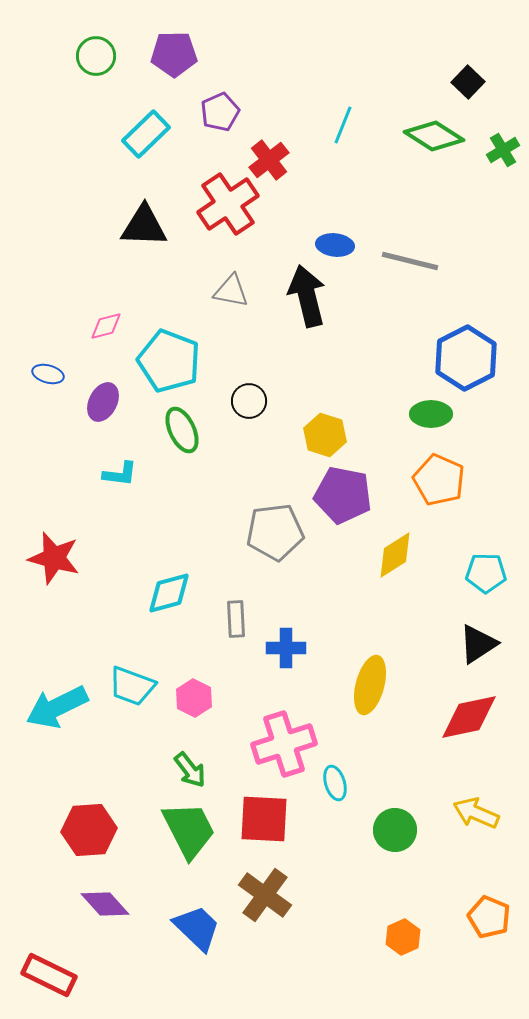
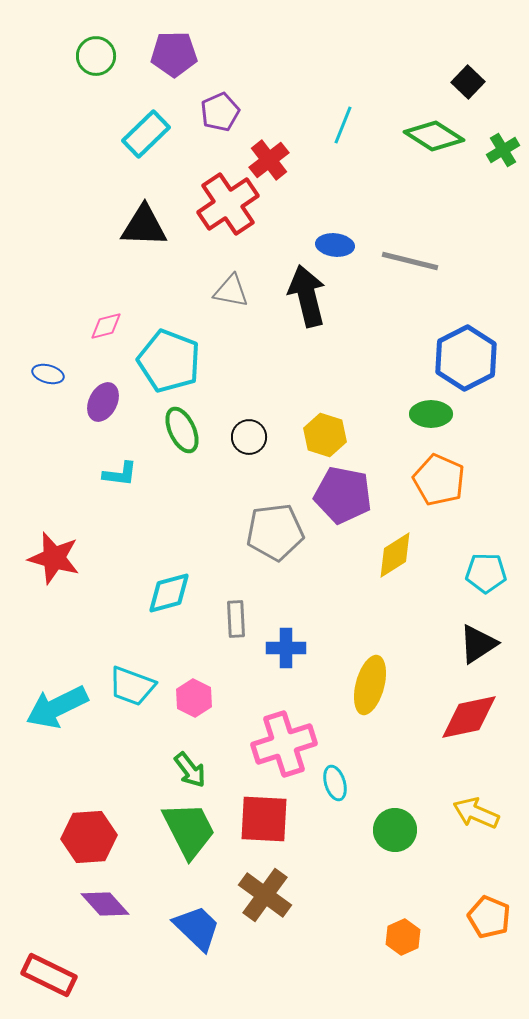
black circle at (249, 401): moved 36 px down
red hexagon at (89, 830): moved 7 px down
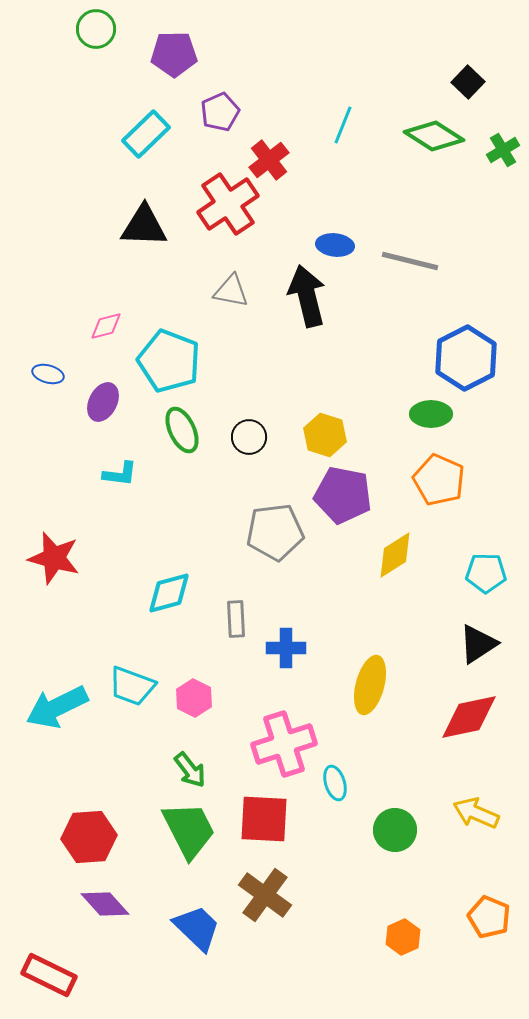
green circle at (96, 56): moved 27 px up
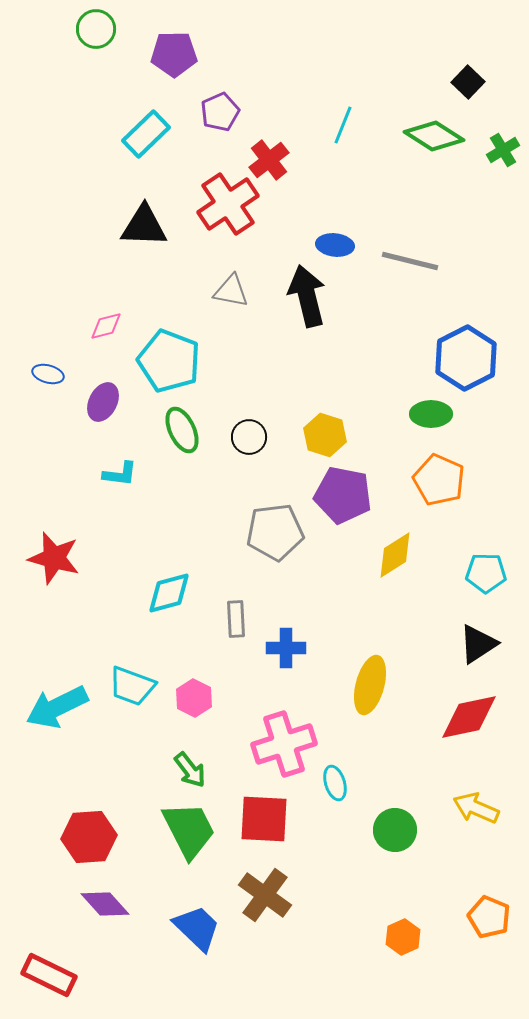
yellow arrow at (476, 813): moved 5 px up
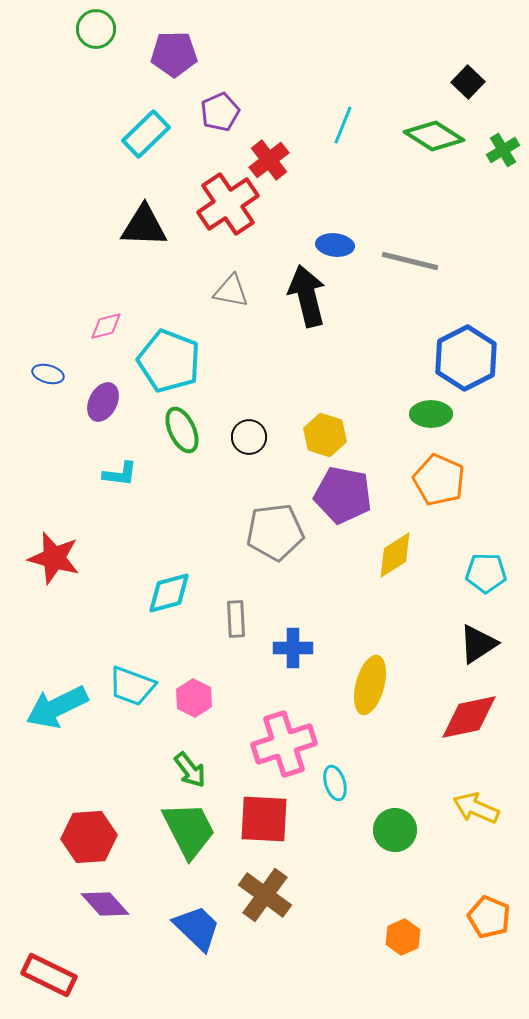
blue cross at (286, 648): moved 7 px right
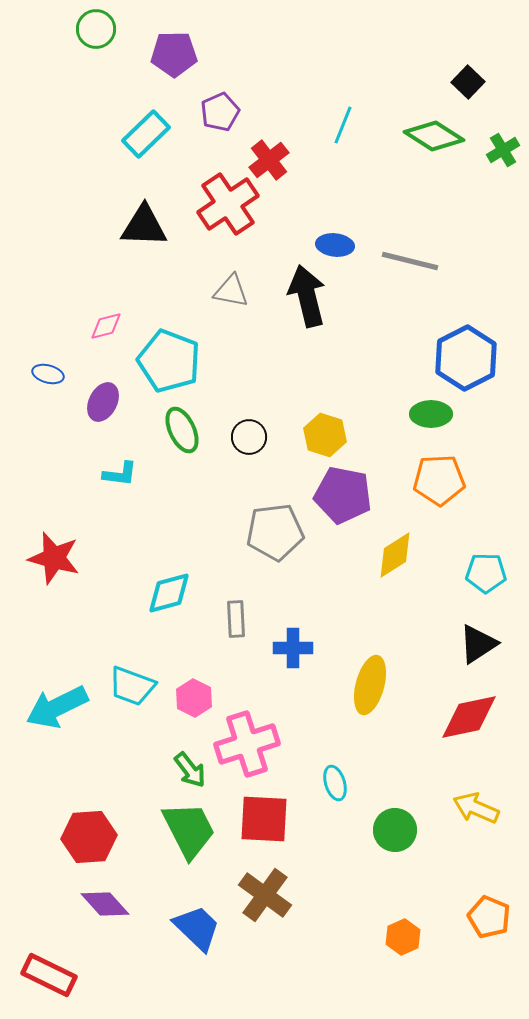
orange pentagon at (439, 480): rotated 27 degrees counterclockwise
pink cross at (284, 744): moved 37 px left
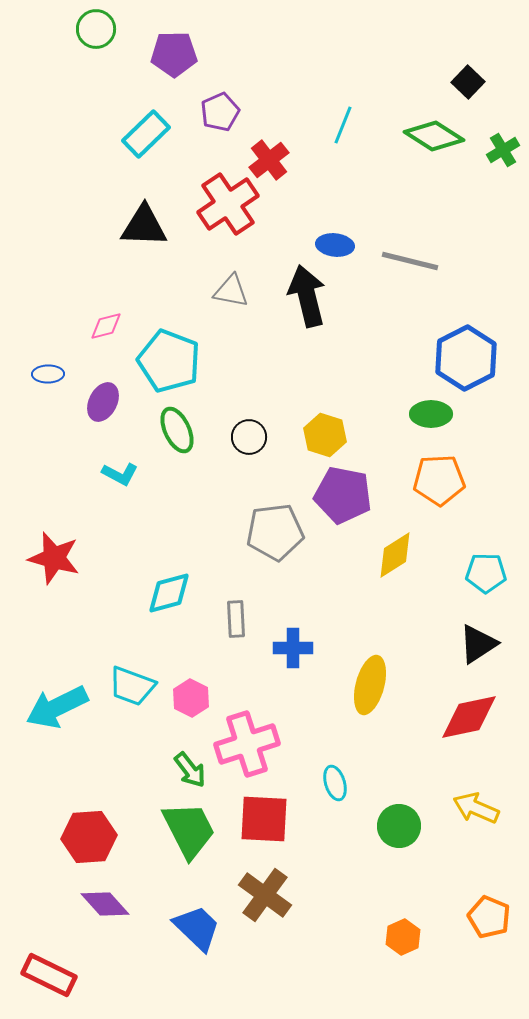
blue ellipse at (48, 374): rotated 16 degrees counterclockwise
green ellipse at (182, 430): moved 5 px left
cyan L-shape at (120, 474): rotated 21 degrees clockwise
pink hexagon at (194, 698): moved 3 px left
green circle at (395, 830): moved 4 px right, 4 px up
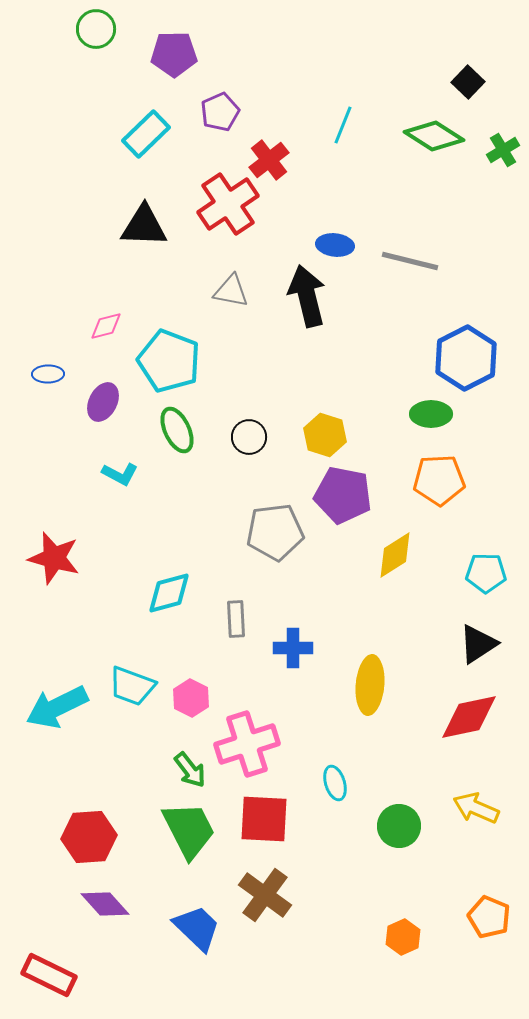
yellow ellipse at (370, 685): rotated 10 degrees counterclockwise
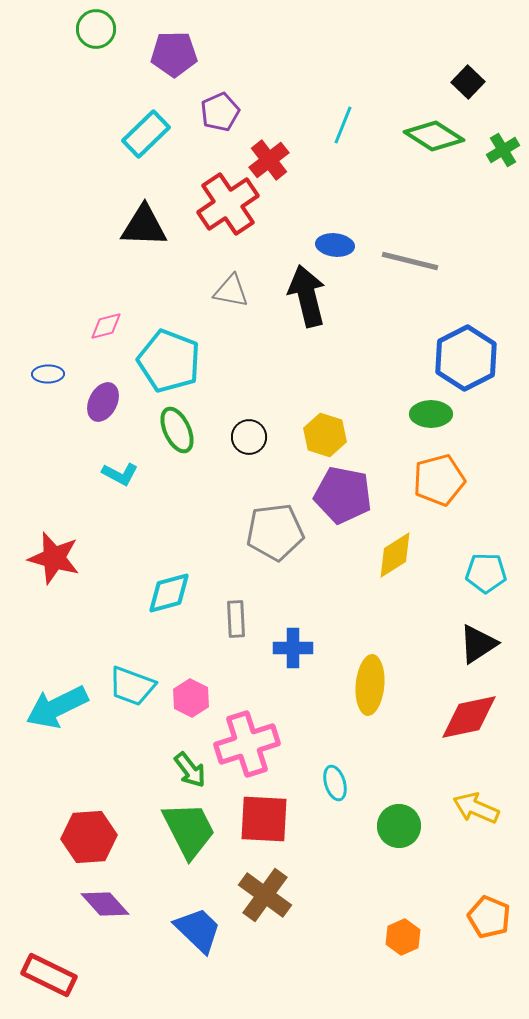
orange pentagon at (439, 480): rotated 12 degrees counterclockwise
blue trapezoid at (197, 928): moved 1 px right, 2 px down
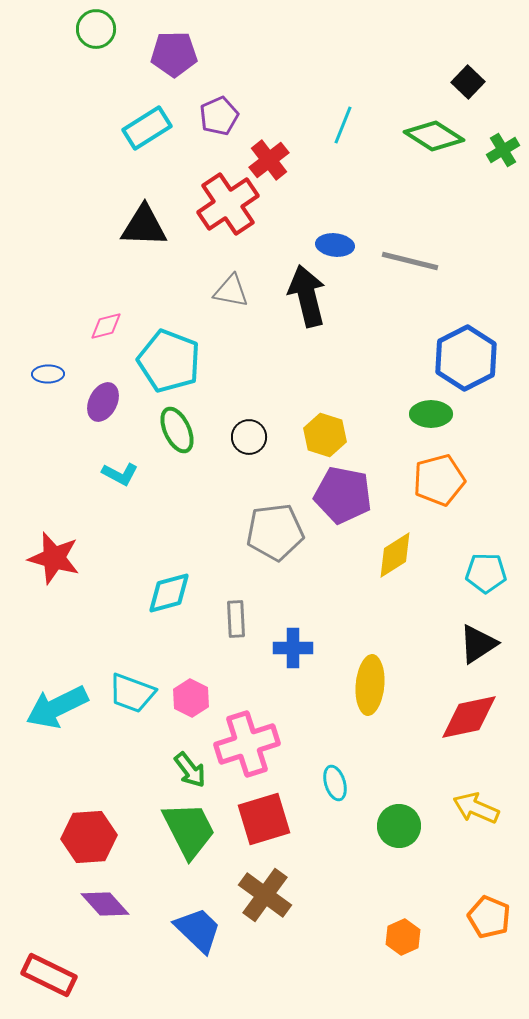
purple pentagon at (220, 112): moved 1 px left, 4 px down
cyan rectangle at (146, 134): moved 1 px right, 6 px up; rotated 12 degrees clockwise
cyan trapezoid at (132, 686): moved 7 px down
red square at (264, 819): rotated 20 degrees counterclockwise
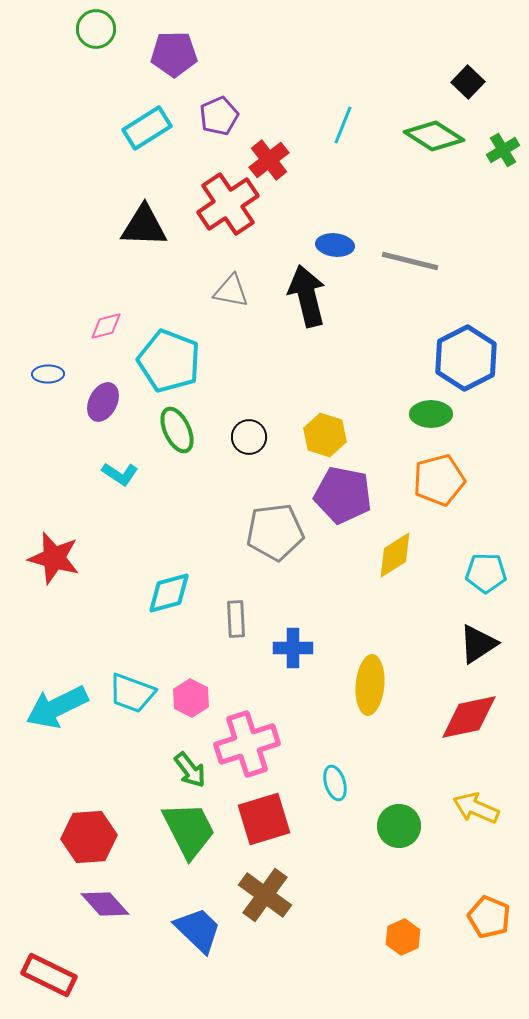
cyan L-shape at (120, 474): rotated 6 degrees clockwise
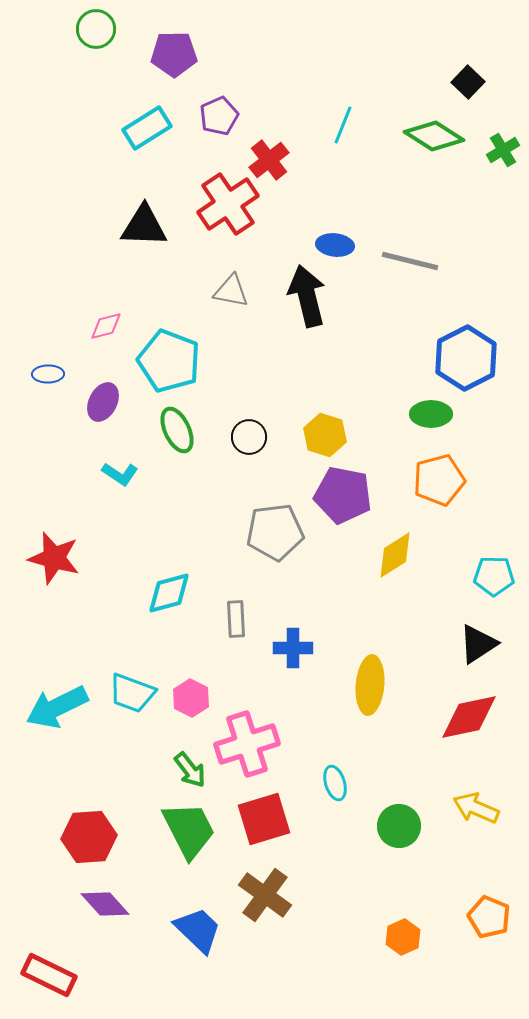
cyan pentagon at (486, 573): moved 8 px right, 3 px down
